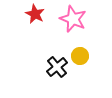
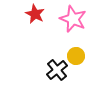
yellow circle: moved 4 px left
black cross: moved 3 px down
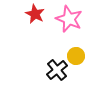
pink star: moved 4 px left
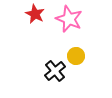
black cross: moved 2 px left, 1 px down
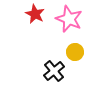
yellow circle: moved 1 px left, 4 px up
black cross: moved 1 px left
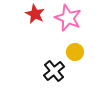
pink star: moved 1 px left, 1 px up
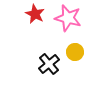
pink star: rotated 8 degrees counterclockwise
black cross: moved 5 px left, 7 px up
